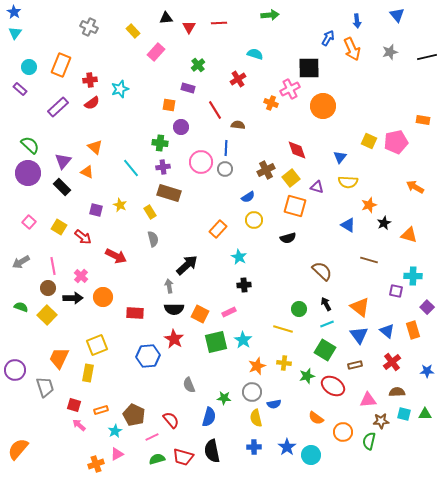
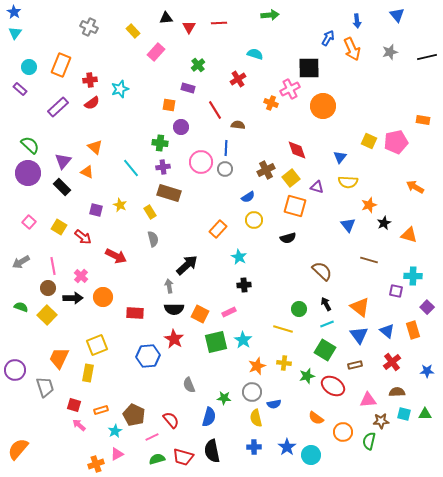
blue triangle at (348, 225): rotated 21 degrees clockwise
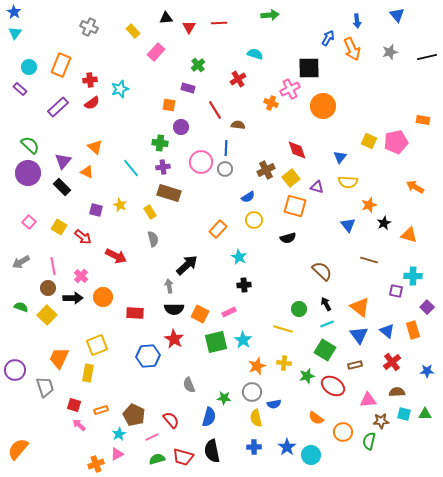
cyan star at (115, 431): moved 4 px right, 3 px down
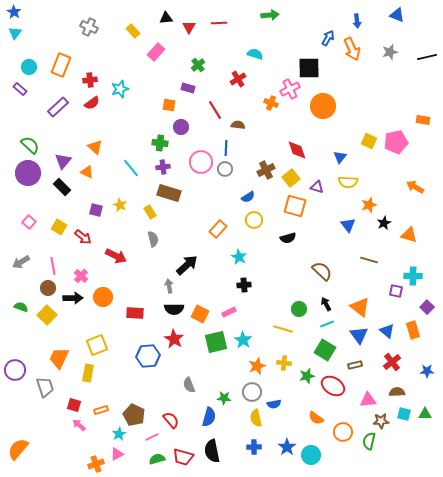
blue triangle at (397, 15): rotated 28 degrees counterclockwise
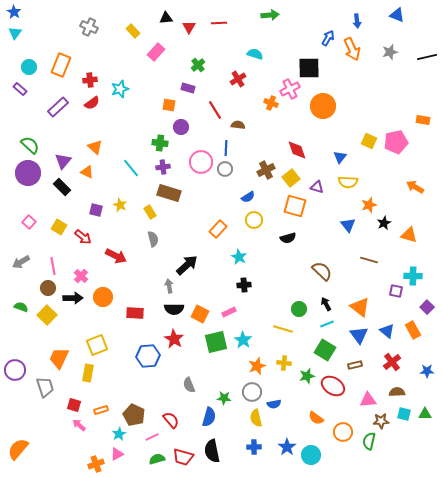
orange rectangle at (413, 330): rotated 12 degrees counterclockwise
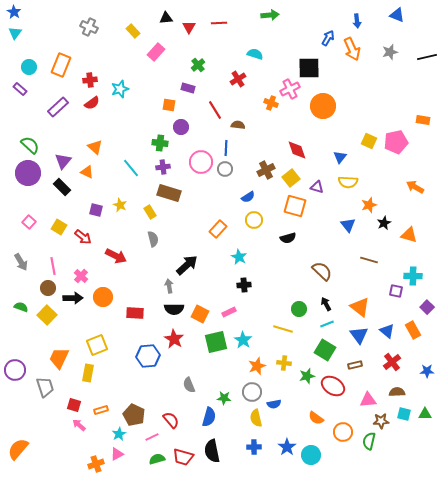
gray arrow at (21, 262): rotated 90 degrees counterclockwise
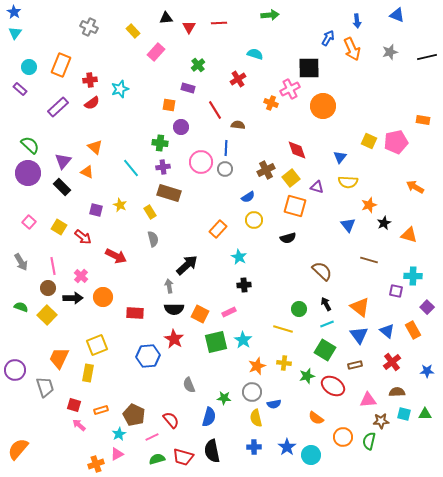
orange circle at (343, 432): moved 5 px down
